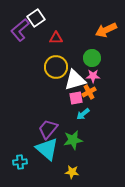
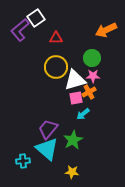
green star: rotated 18 degrees counterclockwise
cyan cross: moved 3 px right, 1 px up
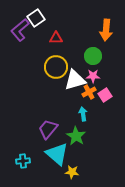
orange arrow: rotated 60 degrees counterclockwise
green circle: moved 1 px right, 2 px up
pink square: moved 29 px right, 3 px up; rotated 24 degrees counterclockwise
cyan arrow: rotated 120 degrees clockwise
green star: moved 3 px right, 4 px up; rotated 12 degrees counterclockwise
cyan triangle: moved 10 px right, 5 px down
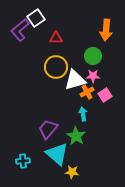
orange cross: moved 2 px left
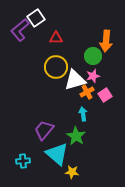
orange arrow: moved 11 px down
pink star: rotated 16 degrees counterclockwise
purple trapezoid: moved 4 px left, 1 px down
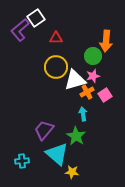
cyan cross: moved 1 px left
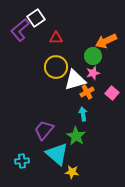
orange arrow: rotated 60 degrees clockwise
pink star: moved 3 px up
pink square: moved 7 px right, 2 px up; rotated 16 degrees counterclockwise
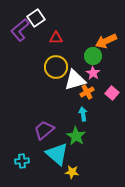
pink star: rotated 24 degrees counterclockwise
purple trapezoid: rotated 10 degrees clockwise
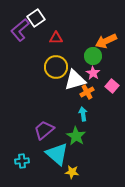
pink square: moved 7 px up
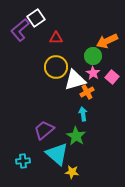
orange arrow: moved 1 px right
pink square: moved 9 px up
cyan cross: moved 1 px right
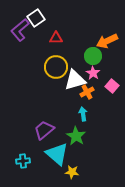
pink square: moved 9 px down
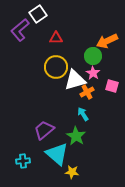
white square: moved 2 px right, 4 px up
pink square: rotated 24 degrees counterclockwise
cyan arrow: rotated 24 degrees counterclockwise
